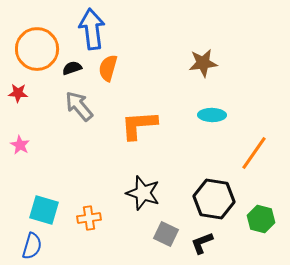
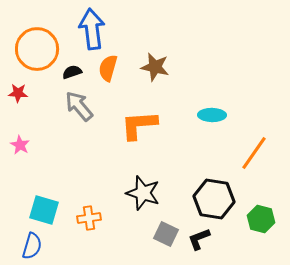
brown star: moved 48 px left, 4 px down; rotated 20 degrees clockwise
black semicircle: moved 4 px down
black L-shape: moved 3 px left, 4 px up
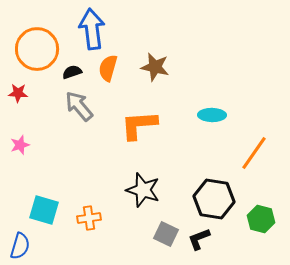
pink star: rotated 24 degrees clockwise
black star: moved 3 px up
blue semicircle: moved 12 px left
